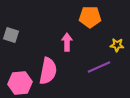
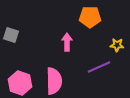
pink semicircle: moved 6 px right, 10 px down; rotated 12 degrees counterclockwise
pink hexagon: rotated 25 degrees clockwise
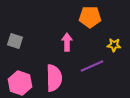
gray square: moved 4 px right, 6 px down
yellow star: moved 3 px left
purple line: moved 7 px left, 1 px up
pink semicircle: moved 3 px up
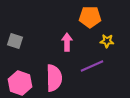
yellow star: moved 7 px left, 4 px up
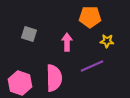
gray square: moved 14 px right, 7 px up
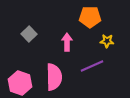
gray square: rotated 28 degrees clockwise
pink semicircle: moved 1 px up
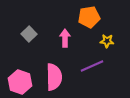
orange pentagon: moved 1 px left; rotated 10 degrees counterclockwise
pink arrow: moved 2 px left, 4 px up
pink hexagon: moved 1 px up
